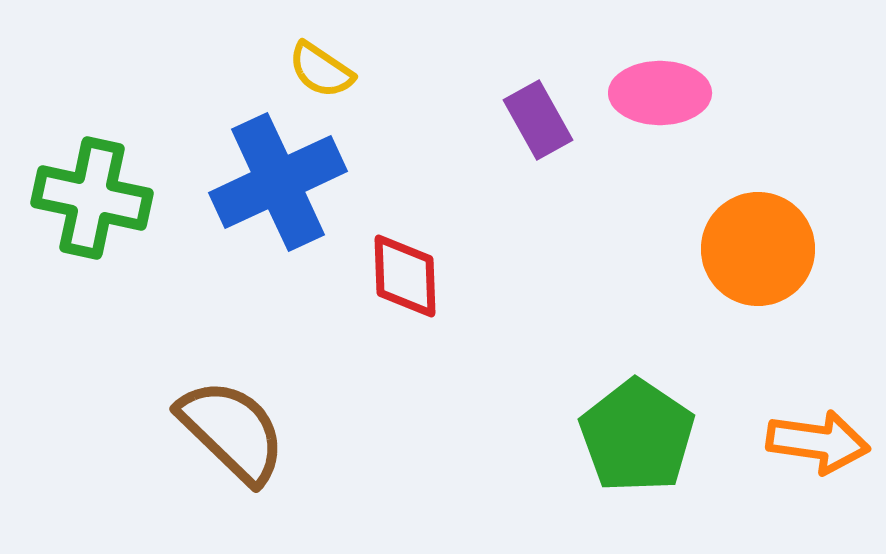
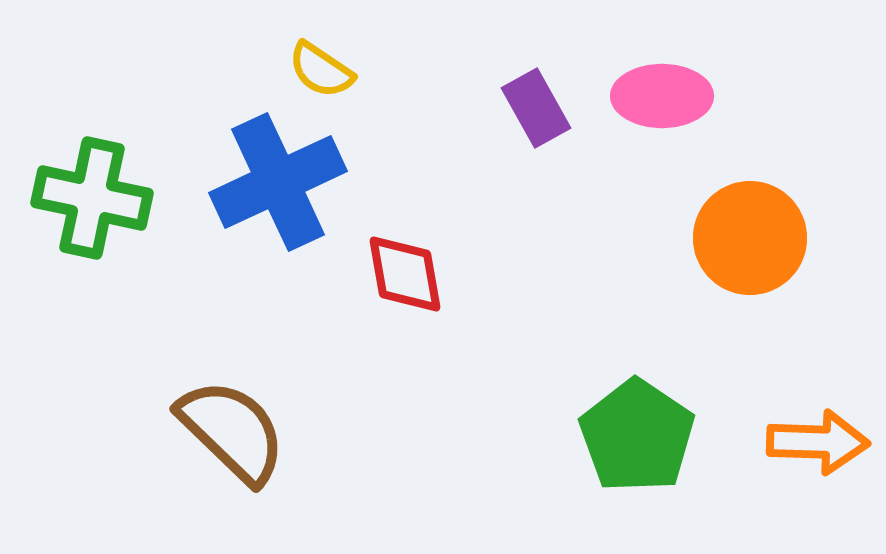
pink ellipse: moved 2 px right, 3 px down
purple rectangle: moved 2 px left, 12 px up
orange circle: moved 8 px left, 11 px up
red diamond: moved 2 px up; rotated 8 degrees counterclockwise
orange arrow: rotated 6 degrees counterclockwise
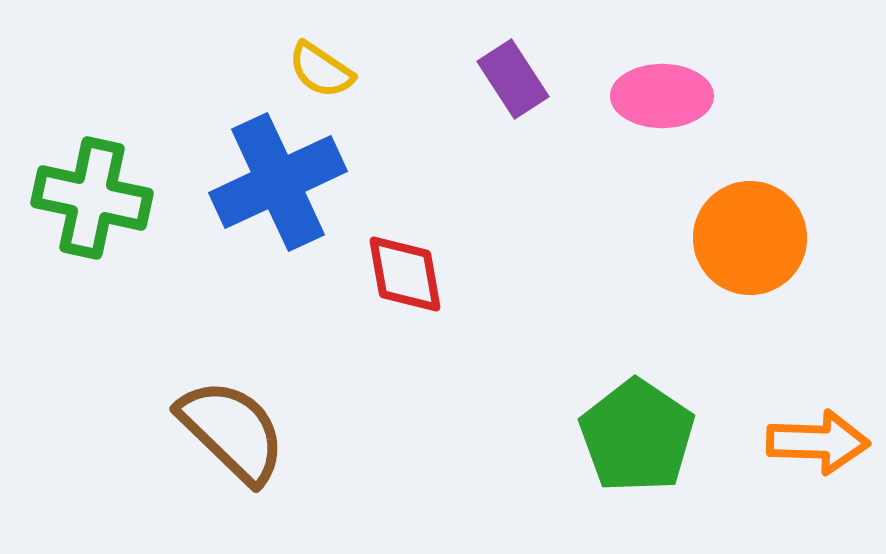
purple rectangle: moved 23 px left, 29 px up; rotated 4 degrees counterclockwise
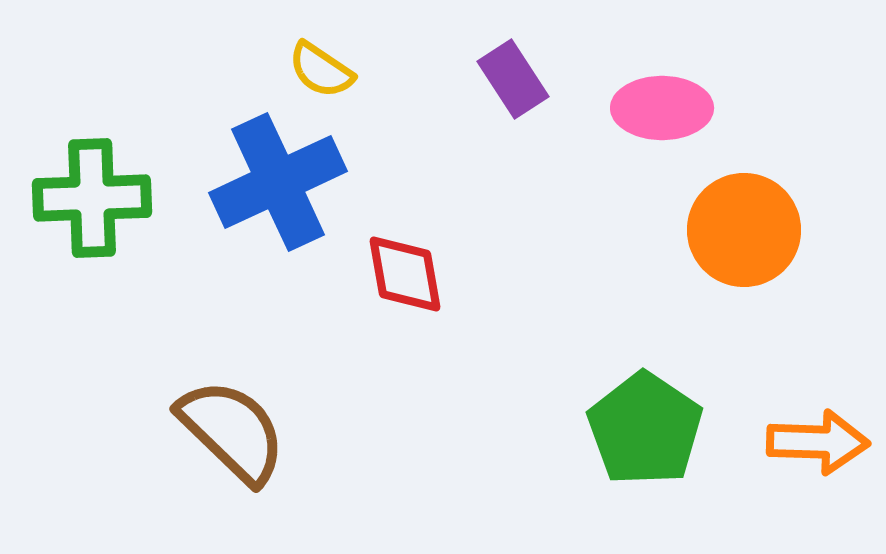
pink ellipse: moved 12 px down
green cross: rotated 14 degrees counterclockwise
orange circle: moved 6 px left, 8 px up
green pentagon: moved 8 px right, 7 px up
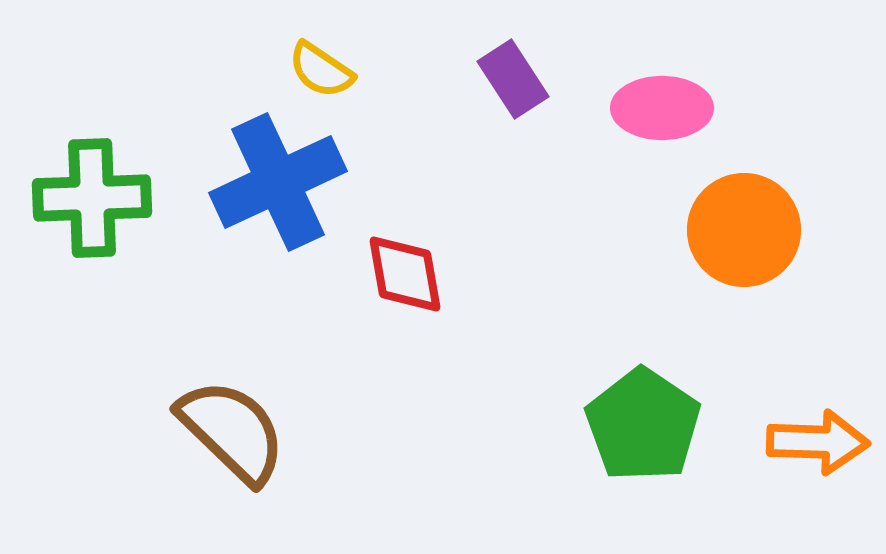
green pentagon: moved 2 px left, 4 px up
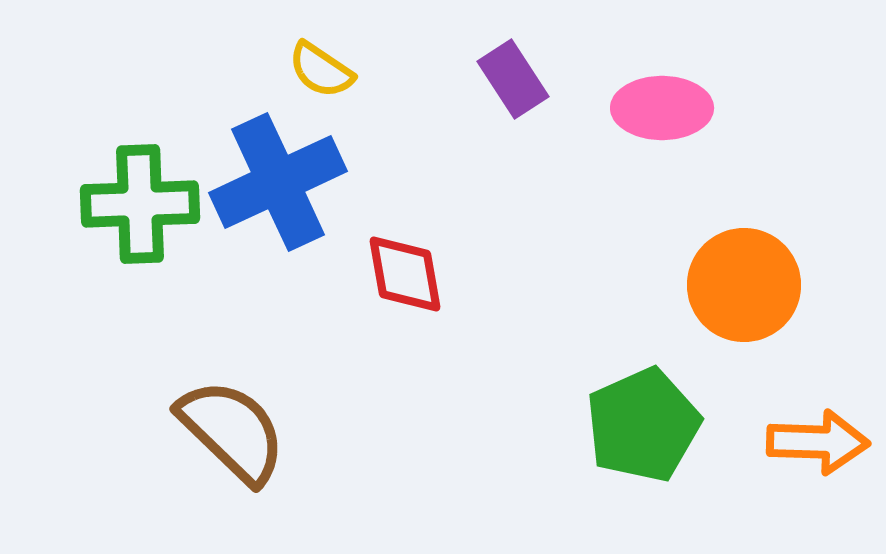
green cross: moved 48 px right, 6 px down
orange circle: moved 55 px down
green pentagon: rotated 14 degrees clockwise
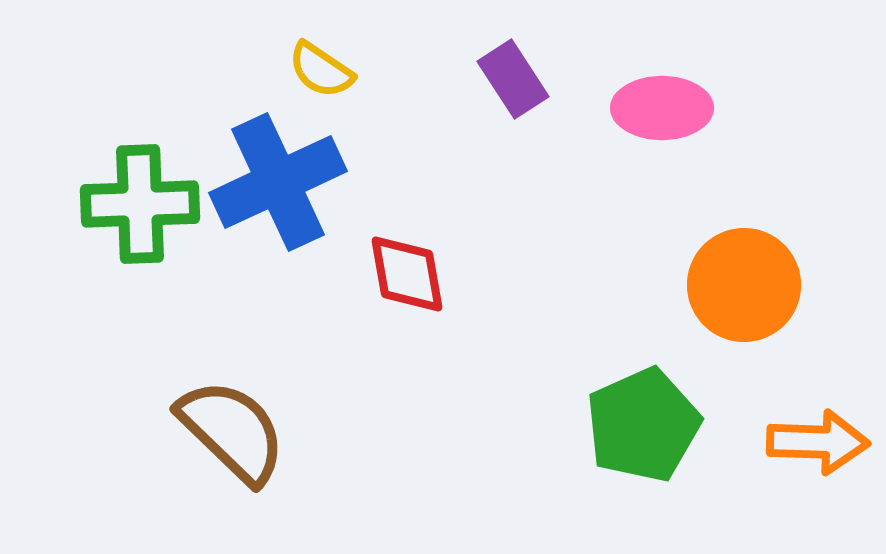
red diamond: moved 2 px right
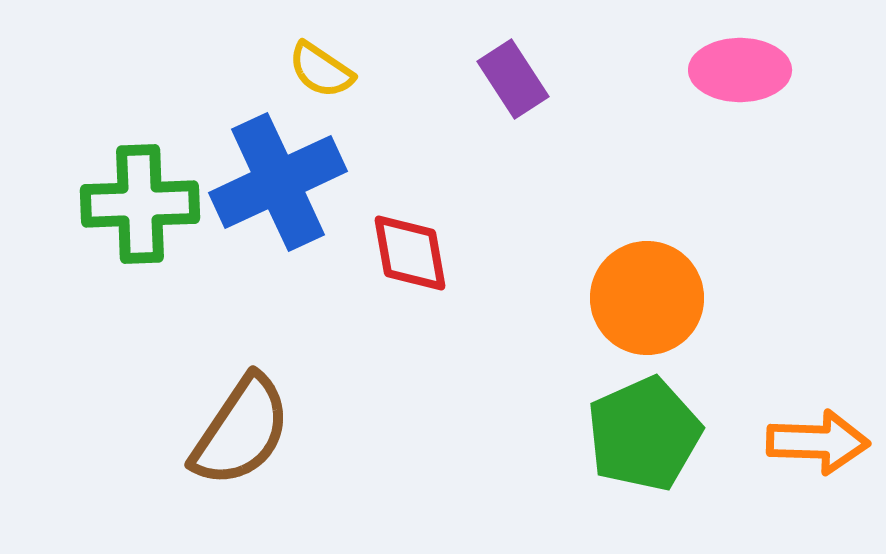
pink ellipse: moved 78 px right, 38 px up
red diamond: moved 3 px right, 21 px up
orange circle: moved 97 px left, 13 px down
green pentagon: moved 1 px right, 9 px down
brown semicircle: moved 9 px right; rotated 80 degrees clockwise
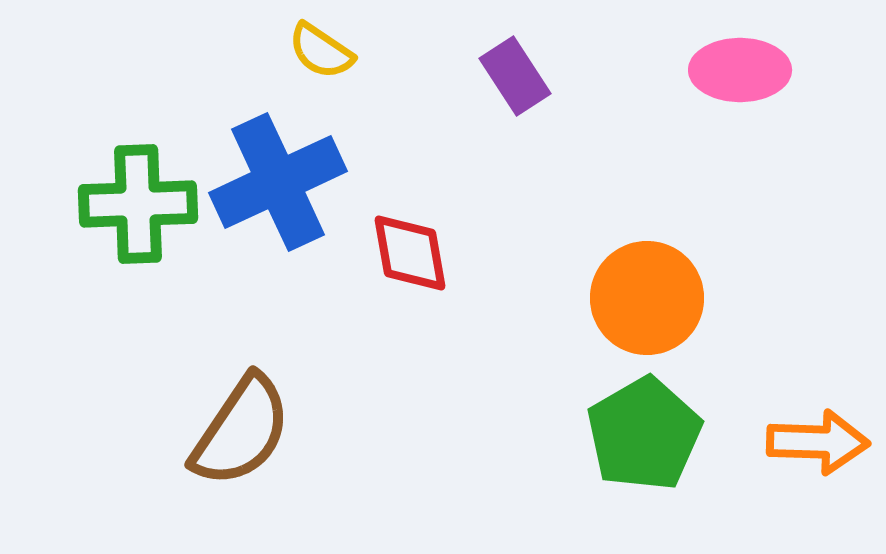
yellow semicircle: moved 19 px up
purple rectangle: moved 2 px right, 3 px up
green cross: moved 2 px left
green pentagon: rotated 6 degrees counterclockwise
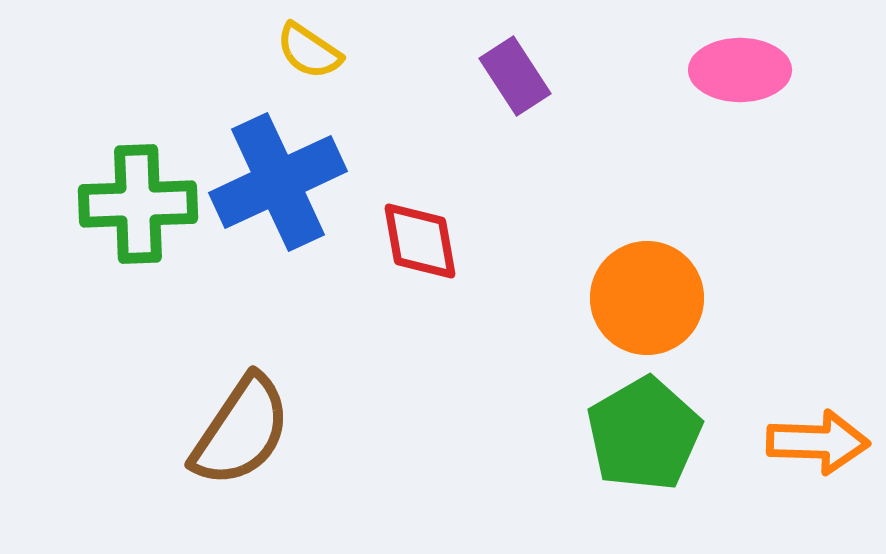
yellow semicircle: moved 12 px left
red diamond: moved 10 px right, 12 px up
